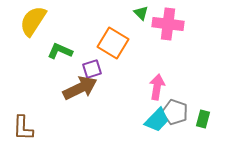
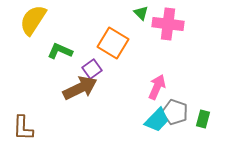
yellow semicircle: moved 1 px up
purple square: rotated 18 degrees counterclockwise
pink arrow: rotated 15 degrees clockwise
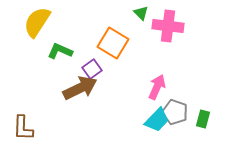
yellow semicircle: moved 4 px right, 2 px down
pink cross: moved 2 px down
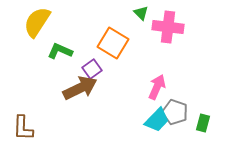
pink cross: moved 1 px down
green rectangle: moved 4 px down
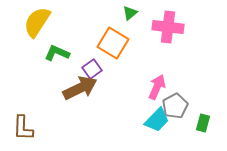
green triangle: moved 11 px left; rotated 35 degrees clockwise
green L-shape: moved 3 px left, 2 px down
gray pentagon: moved 6 px up; rotated 25 degrees clockwise
